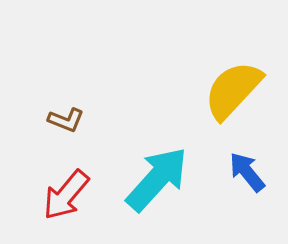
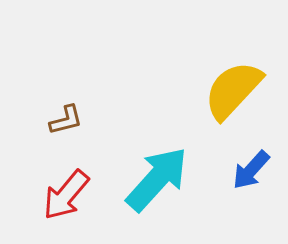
brown L-shape: rotated 36 degrees counterclockwise
blue arrow: moved 4 px right, 2 px up; rotated 99 degrees counterclockwise
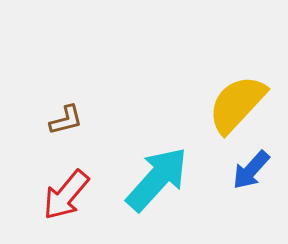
yellow semicircle: moved 4 px right, 14 px down
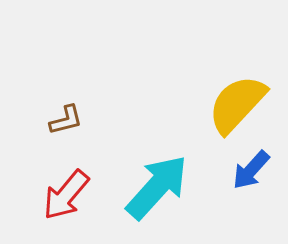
cyan arrow: moved 8 px down
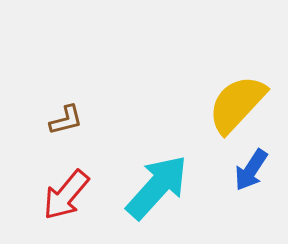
blue arrow: rotated 9 degrees counterclockwise
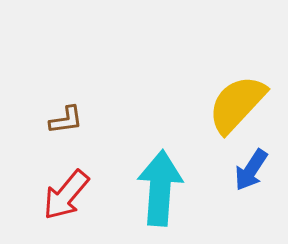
brown L-shape: rotated 6 degrees clockwise
cyan arrow: moved 3 px right, 1 px down; rotated 38 degrees counterclockwise
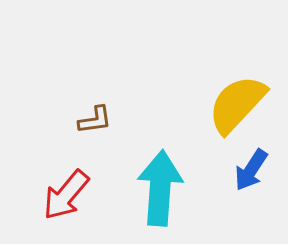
brown L-shape: moved 29 px right
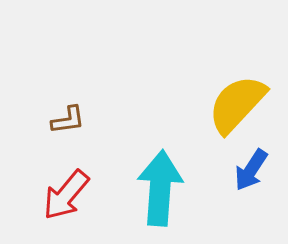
brown L-shape: moved 27 px left
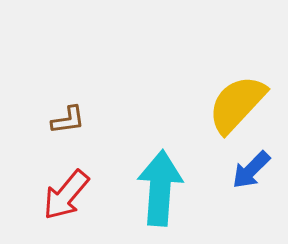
blue arrow: rotated 12 degrees clockwise
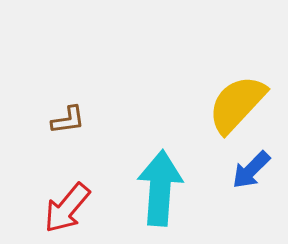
red arrow: moved 1 px right, 13 px down
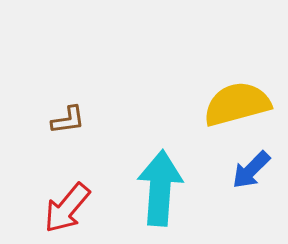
yellow semicircle: rotated 32 degrees clockwise
